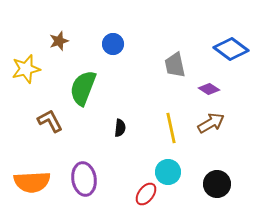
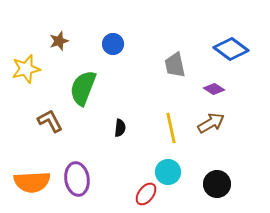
purple diamond: moved 5 px right
purple ellipse: moved 7 px left
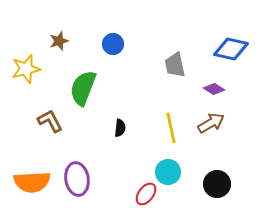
blue diamond: rotated 24 degrees counterclockwise
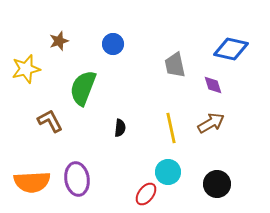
purple diamond: moved 1 px left, 4 px up; rotated 40 degrees clockwise
